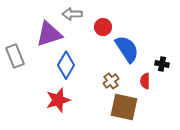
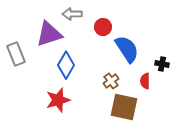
gray rectangle: moved 1 px right, 2 px up
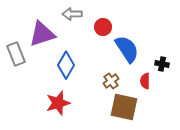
purple triangle: moved 7 px left
red star: moved 3 px down
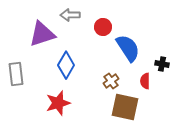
gray arrow: moved 2 px left, 1 px down
blue semicircle: moved 1 px right, 1 px up
gray rectangle: moved 20 px down; rotated 15 degrees clockwise
brown square: moved 1 px right
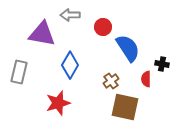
purple triangle: rotated 28 degrees clockwise
blue diamond: moved 4 px right
gray rectangle: moved 3 px right, 2 px up; rotated 20 degrees clockwise
red semicircle: moved 1 px right, 2 px up
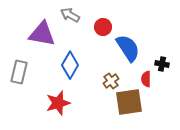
gray arrow: rotated 30 degrees clockwise
brown square: moved 4 px right, 5 px up; rotated 20 degrees counterclockwise
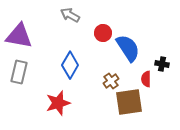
red circle: moved 6 px down
purple triangle: moved 23 px left, 2 px down
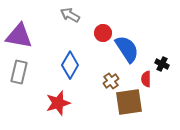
blue semicircle: moved 1 px left, 1 px down
black cross: rotated 16 degrees clockwise
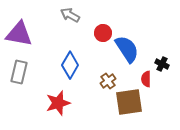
purple triangle: moved 2 px up
brown cross: moved 3 px left
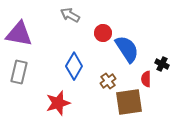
blue diamond: moved 4 px right, 1 px down
